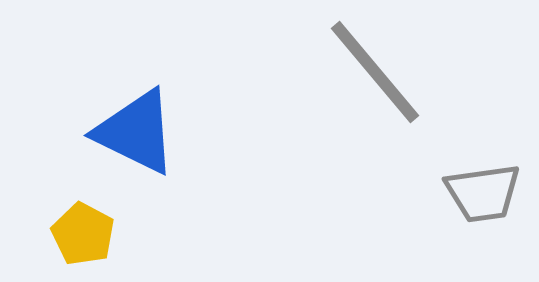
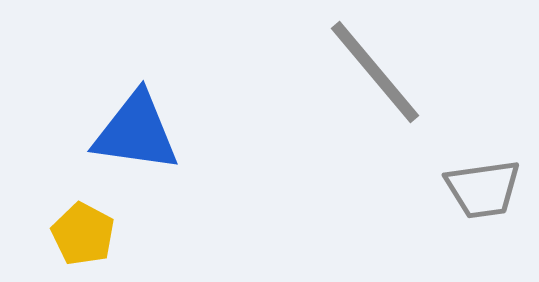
blue triangle: rotated 18 degrees counterclockwise
gray trapezoid: moved 4 px up
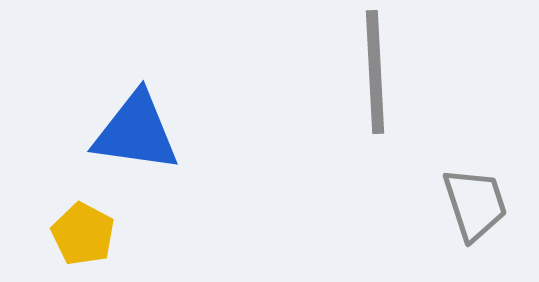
gray line: rotated 37 degrees clockwise
gray trapezoid: moved 8 px left, 15 px down; rotated 100 degrees counterclockwise
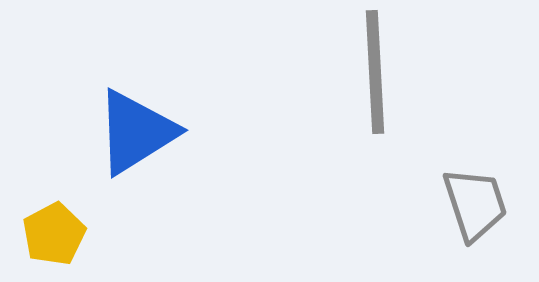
blue triangle: rotated 40 degrees counterclockwise
yellow pentagon: moved 29 px left; rotated 16 degrees clockwise
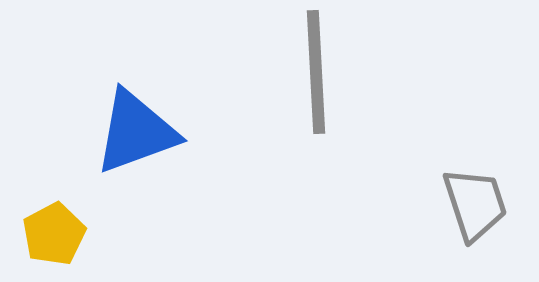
gray line: moved 59 px left
blue triangle: rotated 12 degrees clockwise
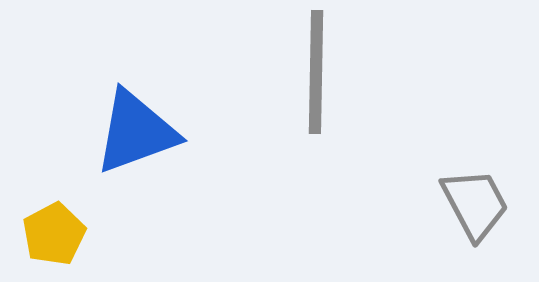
gray line: rotated 4 degrees clockwise
gray trapezoid: rotated 10 degrees counterclockwise
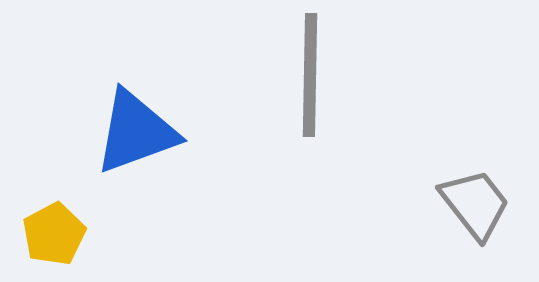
gray line: moved 6 px left, 3 px down
gray trapezoid: rotated 10 degrees counterclockwise
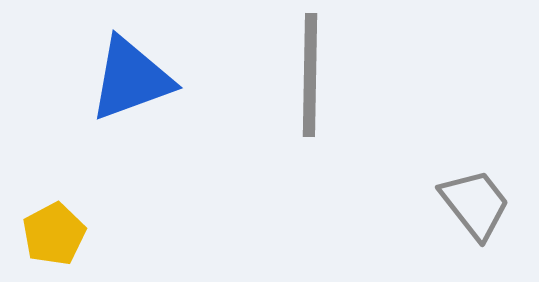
blue triangle: moved 5 px left, 53 px up
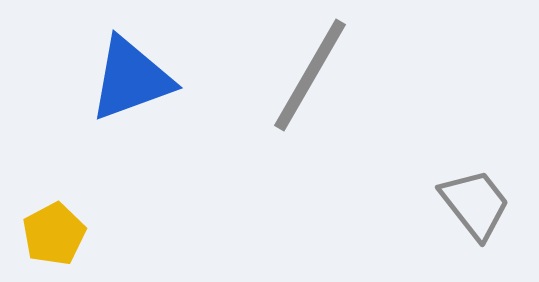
gray line: rotated 29 degrees clockwise
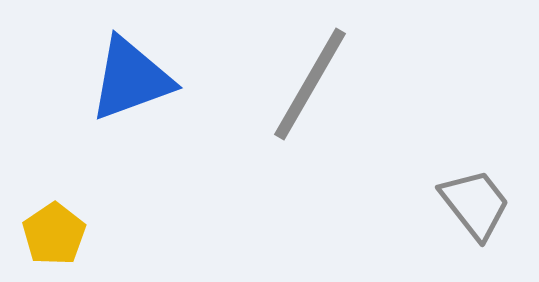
gray line: moved 9 px down
yellow pentagon: rotated 6 degrees counterclockwise
